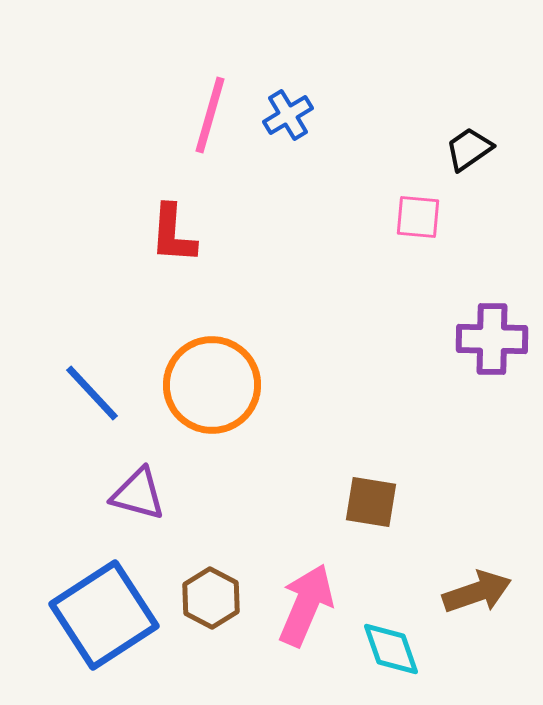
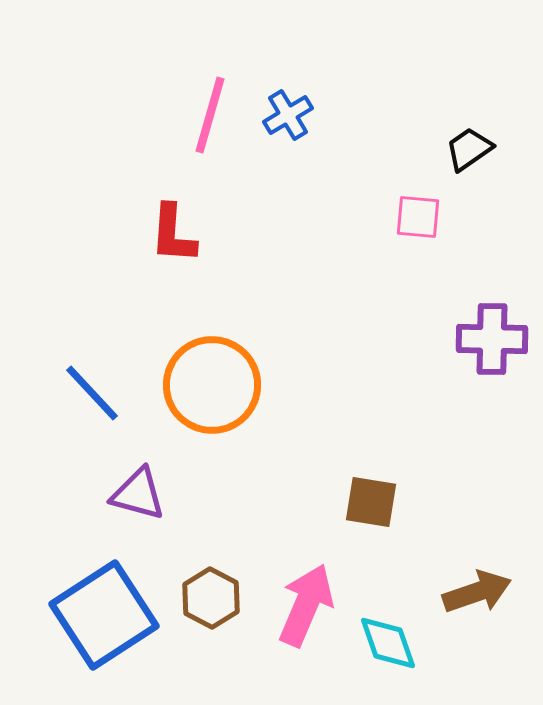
cyan diamond: moved 3 px left, 6 px up
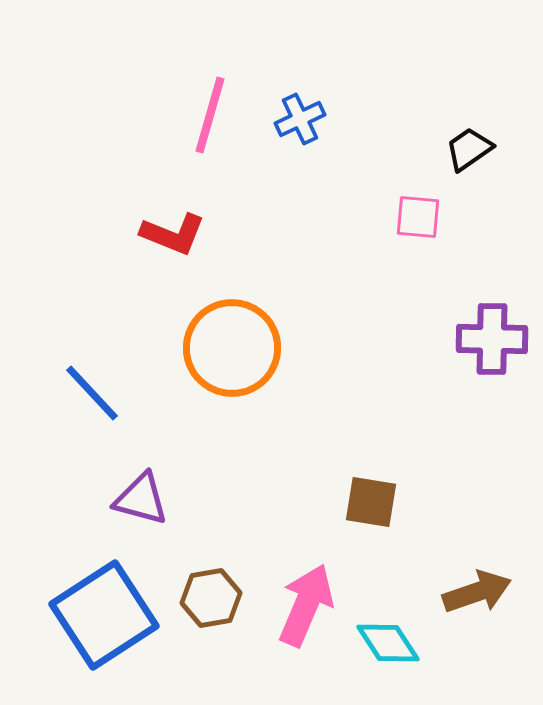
blue cross: moved 12 px right, 4 px down; rotated 6 degrees clockwise
red L-shape: rotated 72 degrees counterclockwise
orange circle: moved 20 px right, 37 px up
purple triangle: moved 3 px right, 5 px down
brown hexagon: rotated 22 degrees clockwise
cyan diamond: rotated 14 degrees counterclockwise
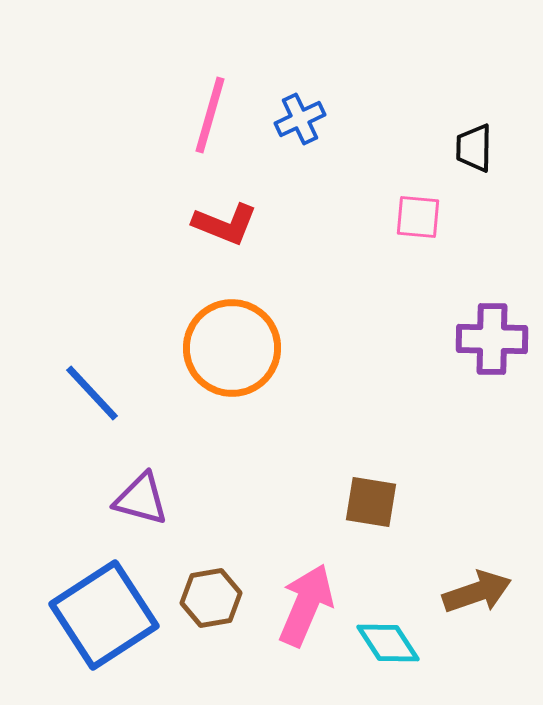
black trapezoid: moved 5 px right, 1 px up; rotated 54 degrees counterclockwise
red L-shape: moved 52 px right, 10 px up
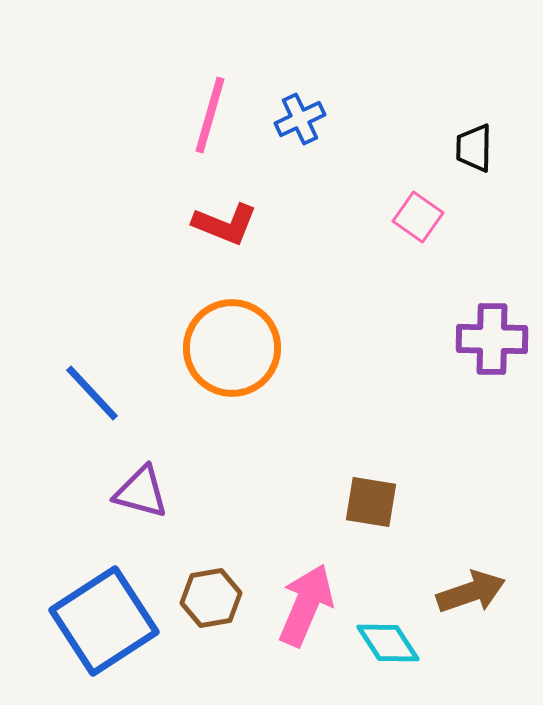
pink square: rotated 30 degrees clockwise
purple triangle: moved 7 px up
brown arrow: moved 6 px left
blue square: moved 6 px down
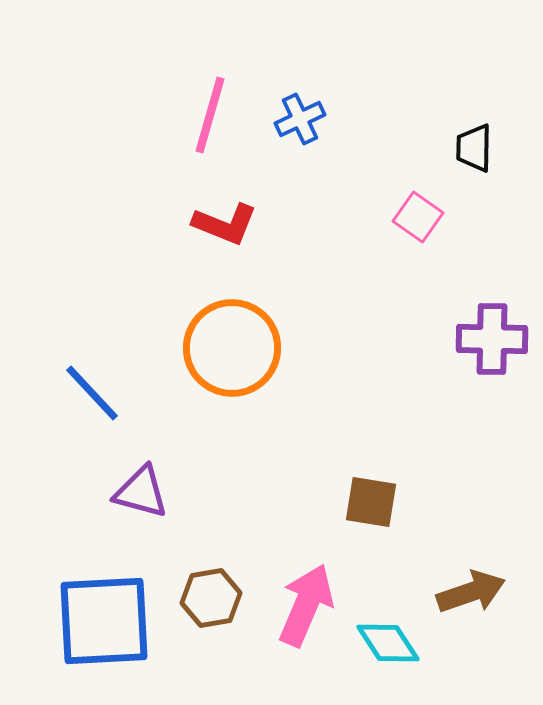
blue square: rotated 30 degrees clockwise
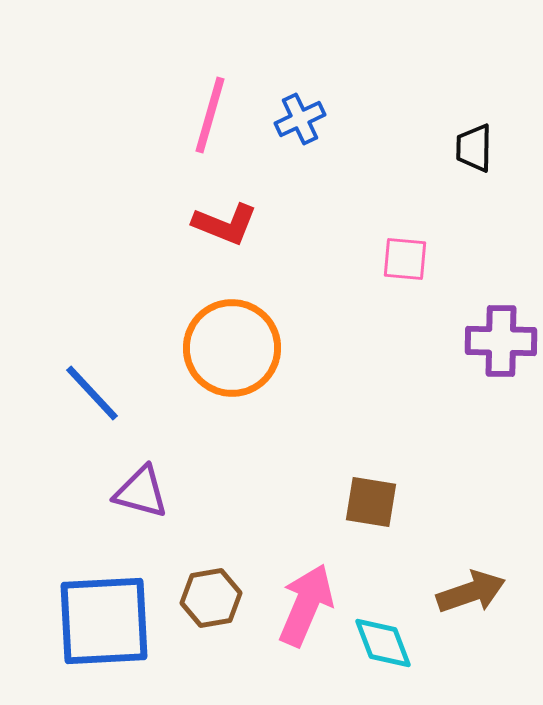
pink square: moved 13 px left, 42 px down; rotated 30 degrees counterclockwise
purple cross: moved 9 px right, 2 px down
cyan diamond: moved 5 px left; rotated 12 degrees clockwise
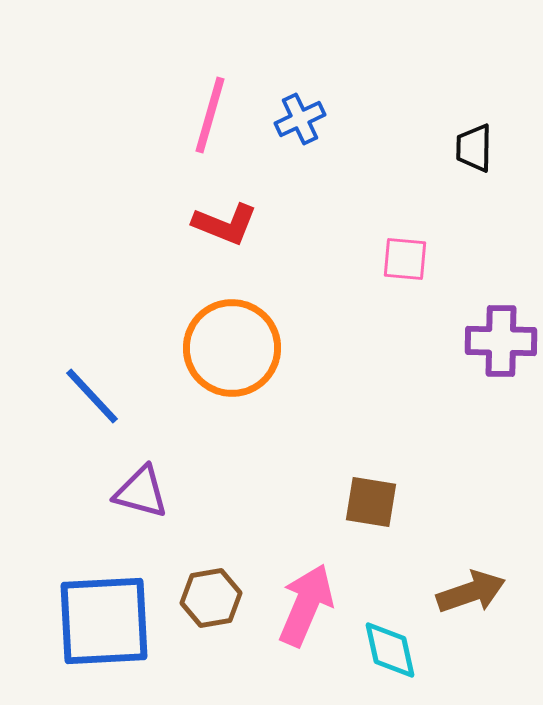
blue line: moved 3 px down
cyan diamond: moved 7 px right, 7 px down; rotated 8 degrees clockwise
